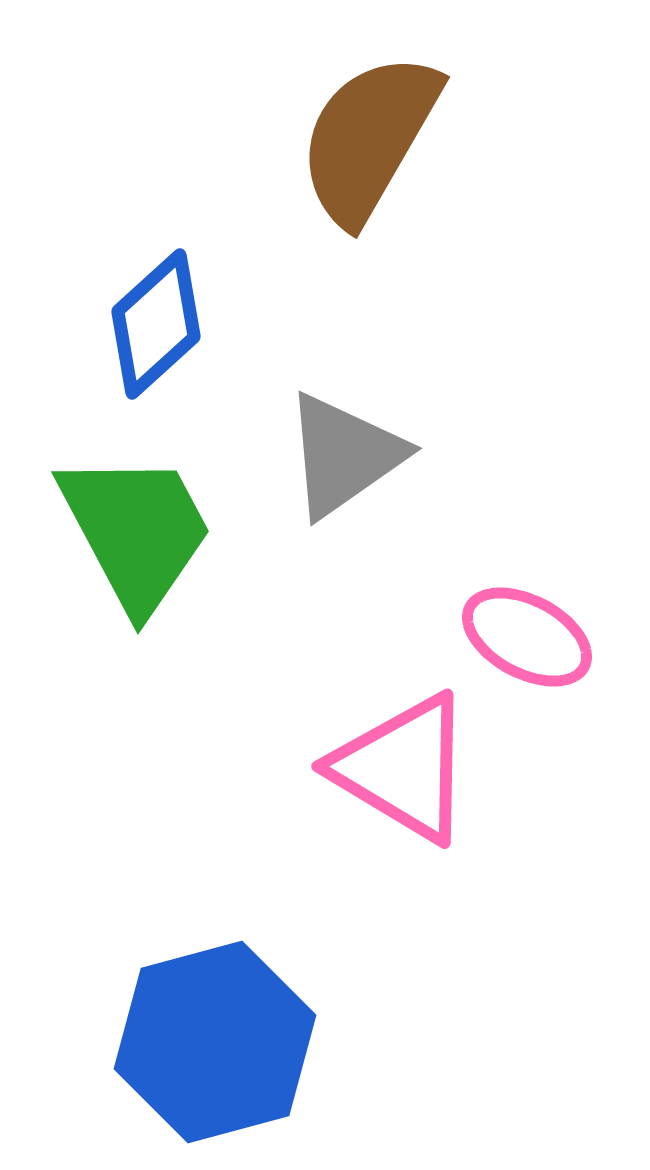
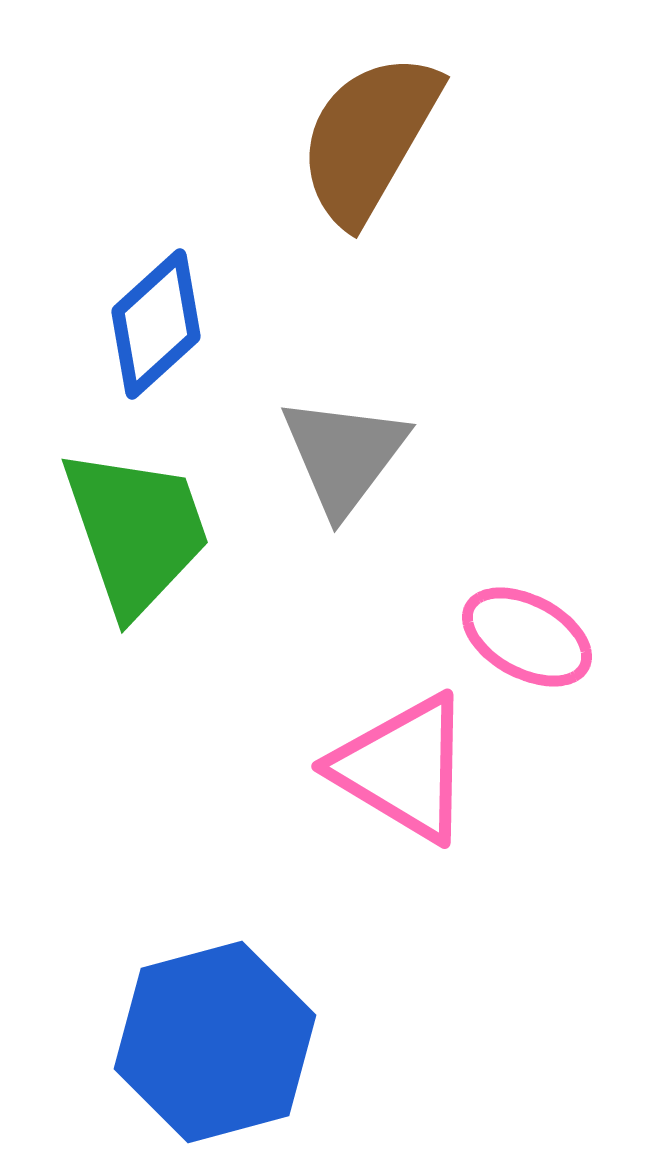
gray triangle: rotated 18 degrees counterclockwise
green trapezoid: rotated 9 degrees clockwise
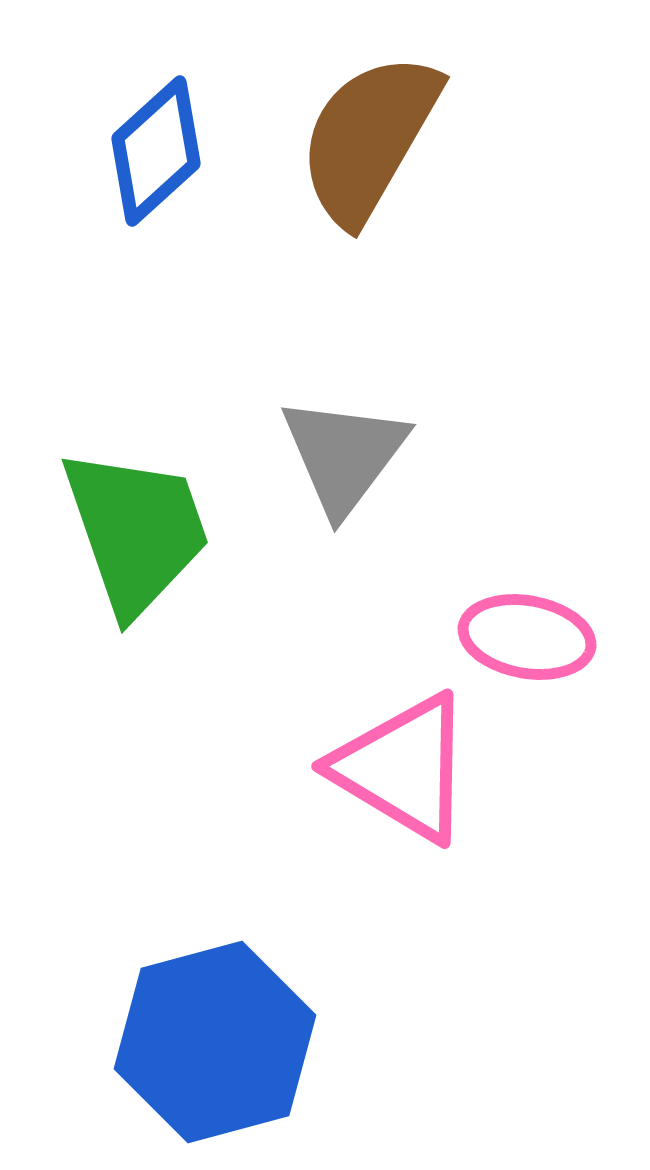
blue diamond: moved 173 px up
pink ellipse: rotated 18 degrees counterclockwise
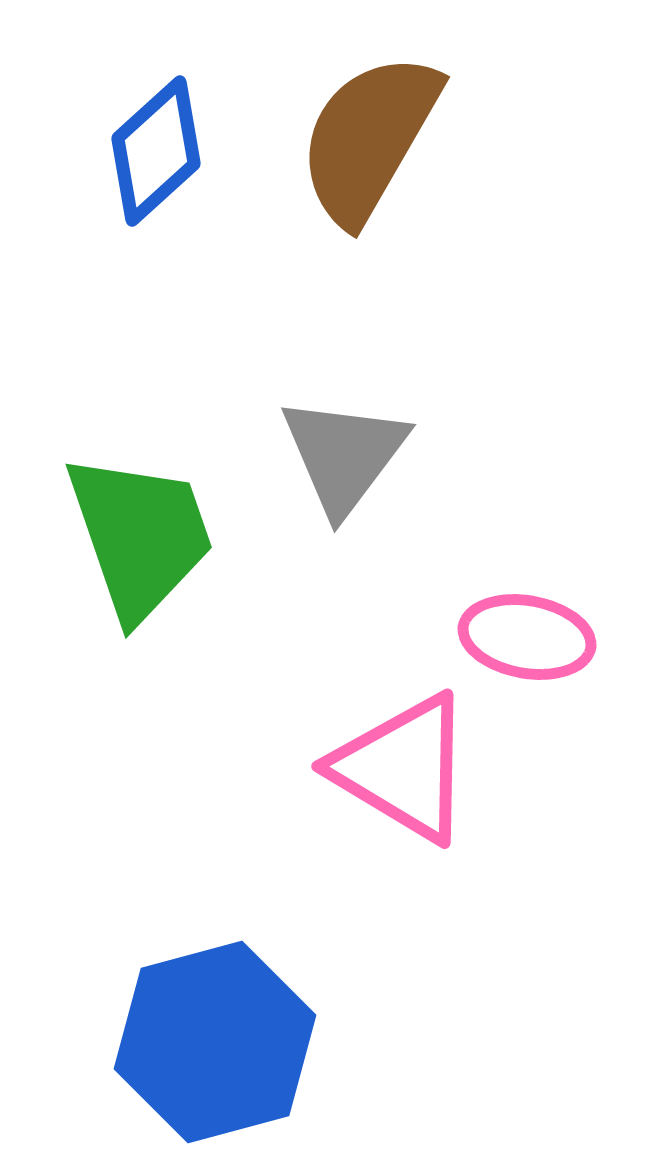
green trapezoid: moved 4 px right, 5 px down
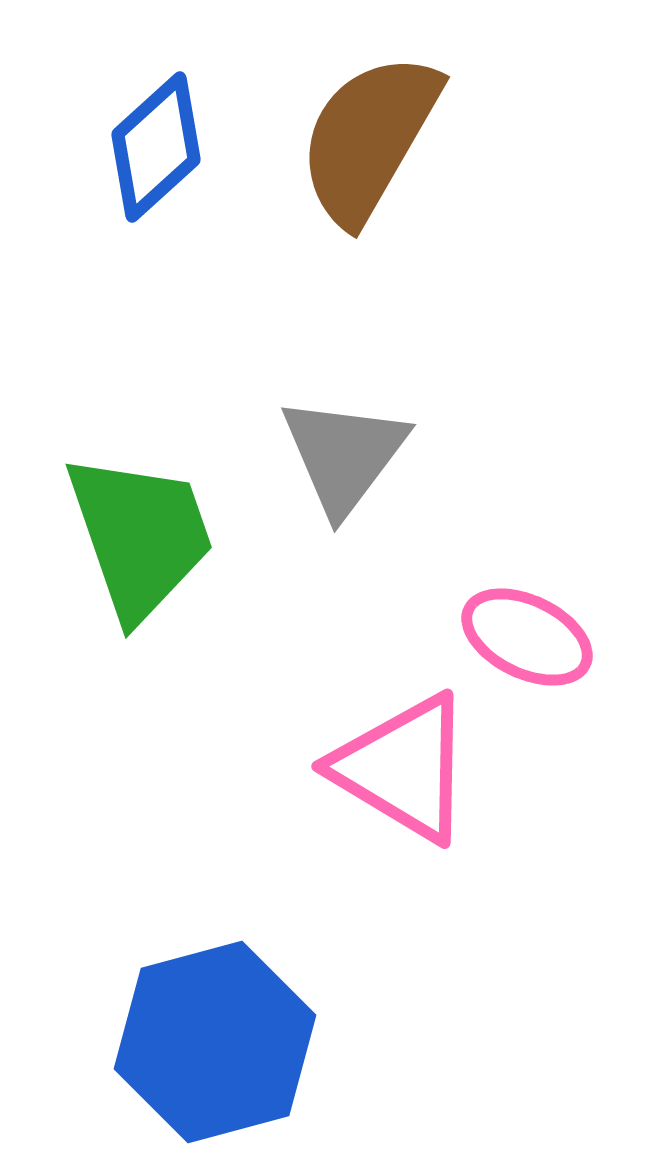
blue diamond: moved 4 px up
pink ellipse: rotated 16 degrees clockwise
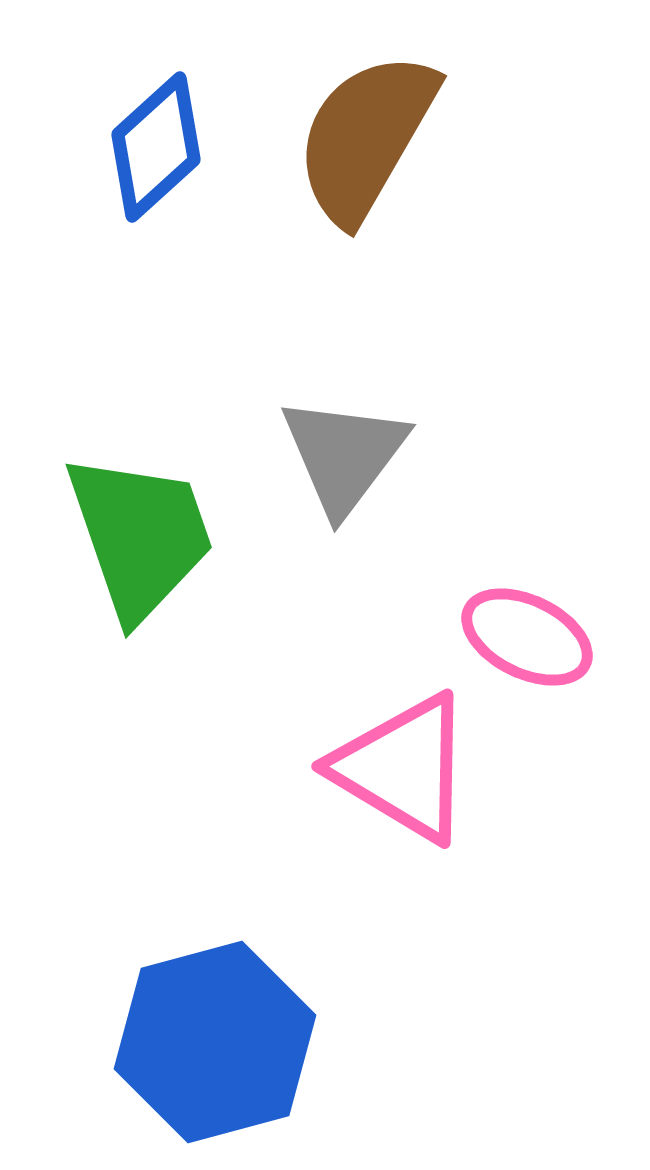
brown semicircle: moved 3 px left, 1 px up
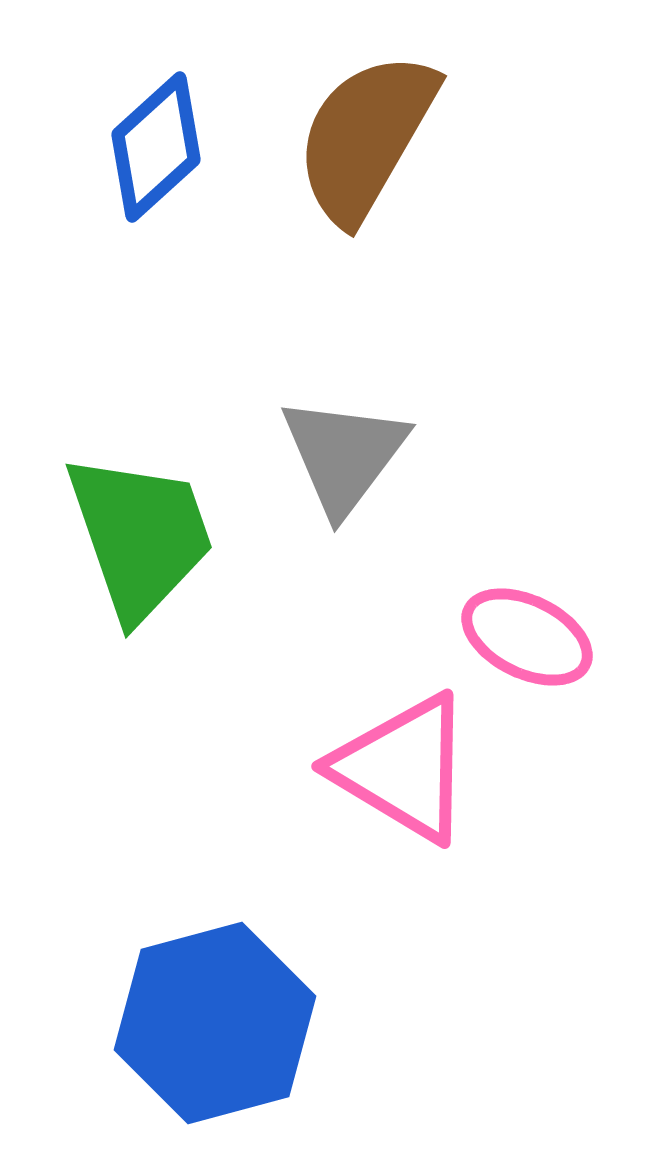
blue hexagon: moved 19 px up
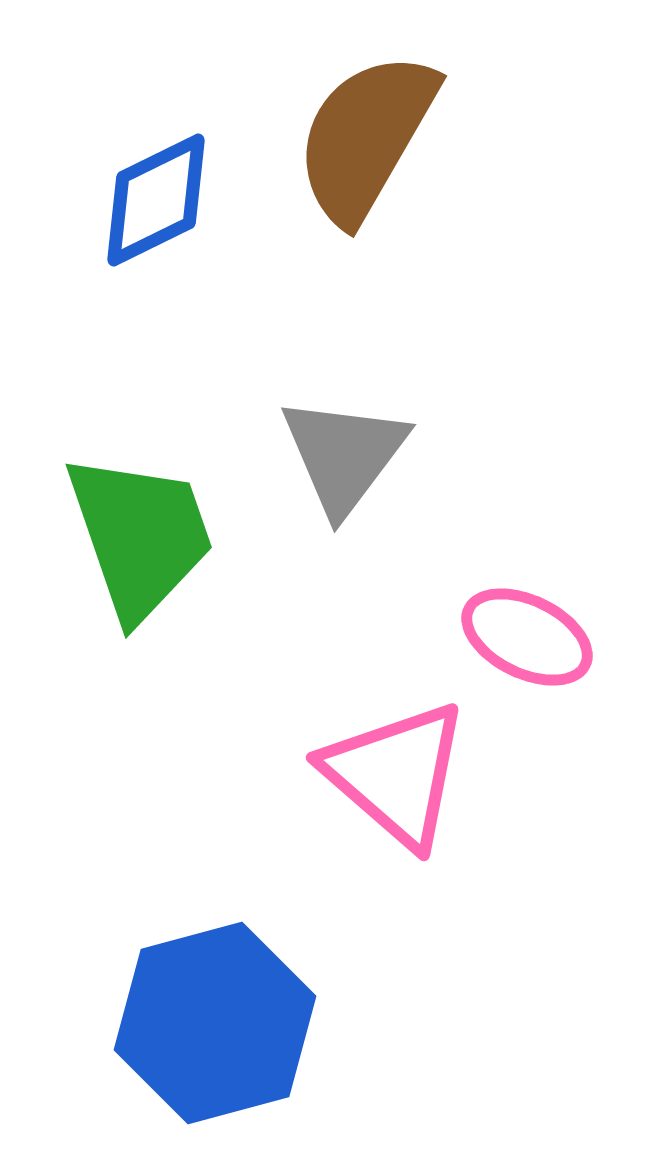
blue diamond: moved 53 px down; rotated 16 degrees clockwise
pink triangle: moved 7 px left, 6 px down; rotated 10 degrees clockwise
